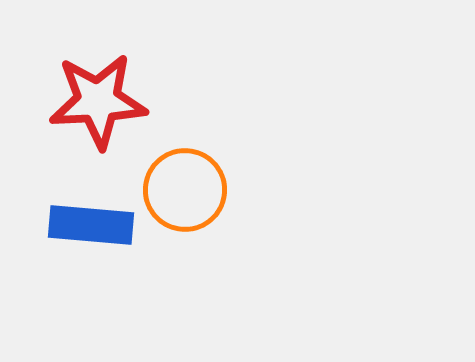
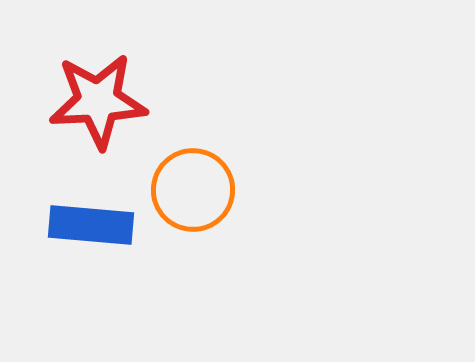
orange circle: moved 8 px right
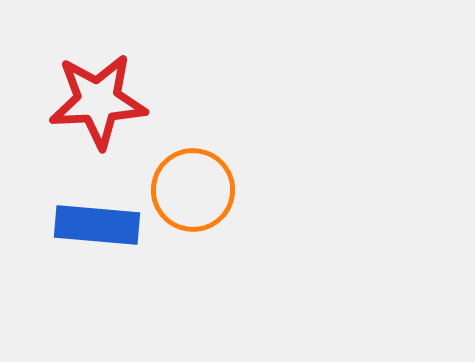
blue rectangle: moved 6 px right
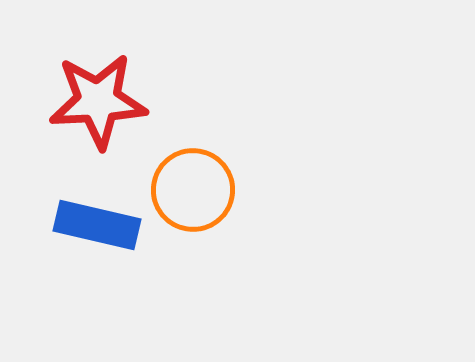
blue rectangle: rotated 8 degrees clockwise
